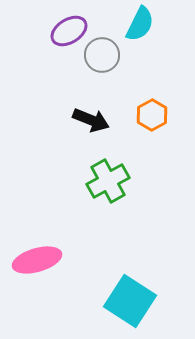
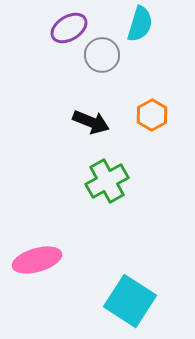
cyan semicircle: rotated 9 degrees counterclockwise
purple ellipse: moved 3 px up
black arrow: moved 2 px down
green cross: moved 1 px left
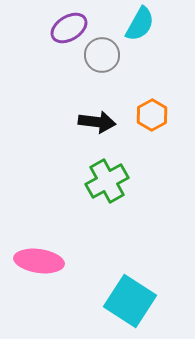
cyan semicircle: rotated 12 degrees clockwise
black arrow: moved 6 px right; rotated 15 degrees counterclockwise
pink ellipse: moved 2 px right, 1 px down; rotated 24 degrees clockwise
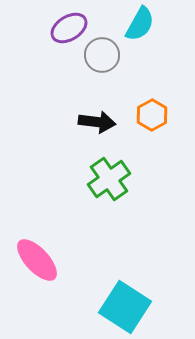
green cross: moved 2 px right, 2 px up; rotated 6 degrees counterclockwise
pink ellipse: moved 2 px left, 1 px up; rotated 39 degrees clockwise
cyan square: moved 5 px left, 6 px down
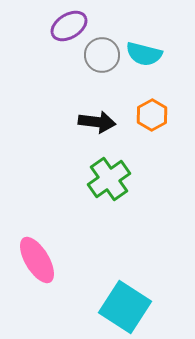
cyan semicircle: moved 4 px right, 30 px down; rotated 75 degrees clockwise
purple ellipse: moved 2 px up
pink ellipse: rotated 12 degrees clockwise
